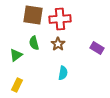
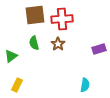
brown square: moved 2 px right; rotated 15 degrees counterclockwise
red cross: moved 2 px right
purple rectangle: moved 2 px right, 1 px down; rotated 48 degrees counterclockwise
green triangle: moved 5 px left, 1 px down
cyan semicircle: moved 22 px right, 12 px down
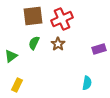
brown square: moved 2 px left, 1 px down
red cross: rotated 20 degrees counterclockwise
green semicircle: rotated 40 degrees clockwise
cyan semicircle: moved 2 px right, 2 px up
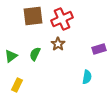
green semicircle: moved 1 px right, 11 px down
cyan semicircle: moved 6 px up
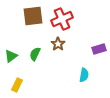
cyan semicircle: moved 3 px left, 2 px up
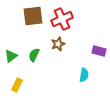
brown star: rotated 16 degrees clockwise
purple rectangle: moved 2 px down; rotated 32 degrees clockwise
green semicircle: moved 1 px left, 1 px down
